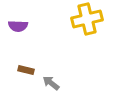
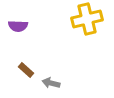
brown rectangle: rotated 28 degrees clockwise
gray arrow: rotated 24 degrees counterclockwise
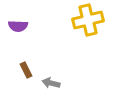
yellow cross: moved 1 px right, 1 px down
brown rectangle: rotated 21 degrees clockwise
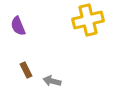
purple semicircle: rotated 66 degrees clockwise
gray arrow: moved 1 px right, 2 px up
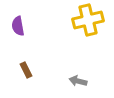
purple semicircle: rotated 12 degrees clockwise
gray arrow: moved 26 px right
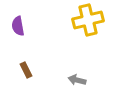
gray arrow: moved 1 px left, 1 px up
